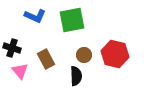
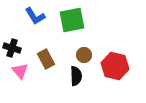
blue L-shape: rotated 35 degrees clockwise
red hexagon: moved 12 px down
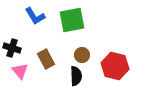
brown circle: moved 2 px left
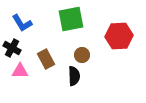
blue L-shape: moved 13 px left, 7 px down
green square: moved 1 px left, 1 px up
black cross: rotated 12 degrees clockwise
red hexagon: moved 4 px right, 30 px up; rotated 16 degrees counterclockwise
pink triangle: rotated 48 degrees counterclockwise
black semicircle: moved 2 px left
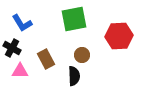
green square: moved 3 px right
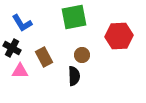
green square: moved 2 px up
brown rectangle: moved 2 px left, 2 px up
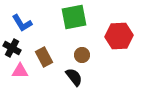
black semicircle: moved 1 px down; rotated 36 degrees counterclockwise
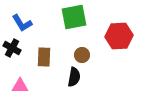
brown rectangle: rotated 30 degrees clockwise
pink triangle: moved 15 px down
black semicircle: rotated 48 degrees clockwise
